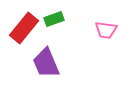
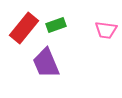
green rectangle: moved 2 px right, 6 px down
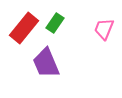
green rectangle: moved 1 px left, 2 px up; rotated 36 degrees counterclockwise
pink trapezoid: moved 2 px left, 1 px up; rotated 105 degrees clockwise
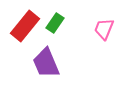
red rectangle: moved 1 px right, 2 px up
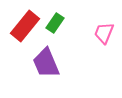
pink trapezoid: moved 4 px down
